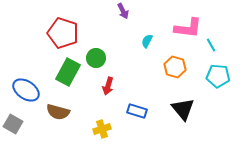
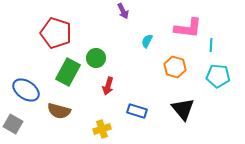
red pentagon: moved 7 px left
cyan line: rotated 32 degrees clockwise
brown semicircle: moved 1 px right, 1 px up
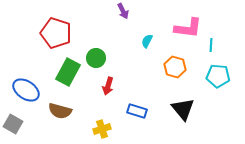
brown semicircle: moved 1 px right
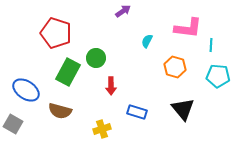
purple arrow: rotated 98 degrees counterclockwise
red arrow: moved 3 px right; rotated 18 degrees counterclockwise
blue rectangle: moved 1 px down
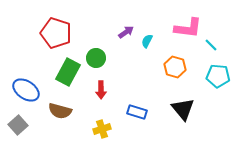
purple arrow: moved 3 px right, 21 px down
cyan line: rotated 48 degrees counterclockwise
red arrow: moved 10 px left, 4 px down
gray square: moved 5 px right, 1 px down; rotated 18 degrees clockwise
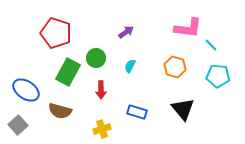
cyan semicircle: moved 17 px left, 25 px down
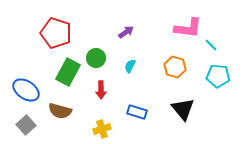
gray square: moved 8 px right
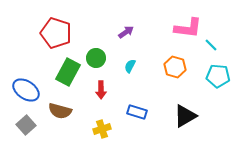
black triangle: moved 2 px right, 7 px down; rotated 40 degrees clockwise
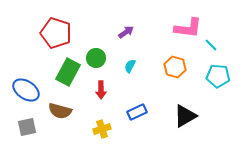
blue rectangle: rotated 42 degrees counterclockwise
gray square: moved 1 px right, 2 px down; rotated 30 degrees clockwise
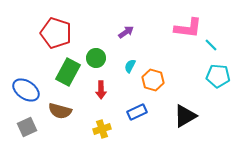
orange hexagon: moved 22 px left, 13 px down
gray square: rotated 12 degrees counterclockwise
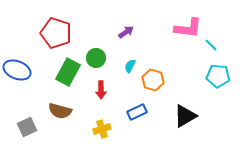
blue ellipse: moved 9 px left, 20 px up; rotated 12 degrees counterclockwise
